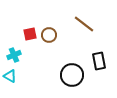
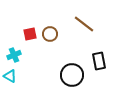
brown circle: moved 1 px right, 1 px up
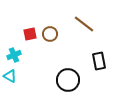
black circle: moved 4 px left, 5 px down
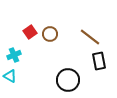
brown line: moved 6 px right, 13 px down
red square: moved 2 px up; rotated 24 degrees counterclockwise
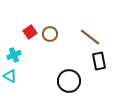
black circle: moved 1 px right, 1 px down
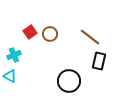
black rectangle: rotated 24 degrees clockwise
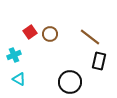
cyan triangle: moved 9 px right, 3 px down
black circle: moved 1 px right, 1 px down
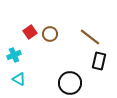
black circle: moved 1 px down
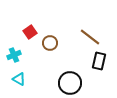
brown circle: moved 9 px down
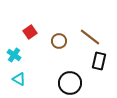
brown circle: moved 9 px right, 2 px up
cyan cross: rotated 32 degrees counterclockwise
